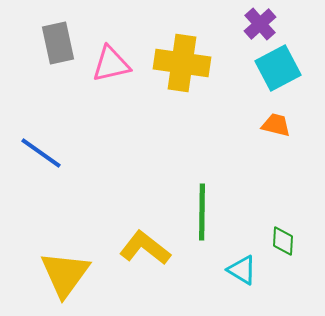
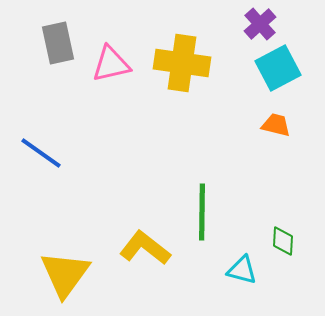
cyan triangle: rotated 16 degrees counterclockwise
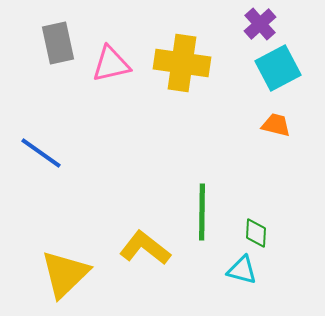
green diamond: moved 27 px left, 8 px up
yellow triangle: rotated 10 degrees clockwise
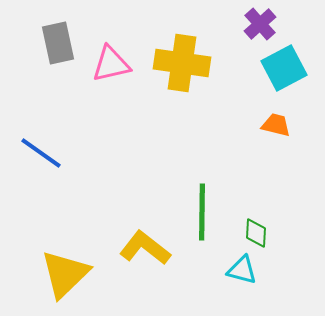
cyan square: moved 6 px right
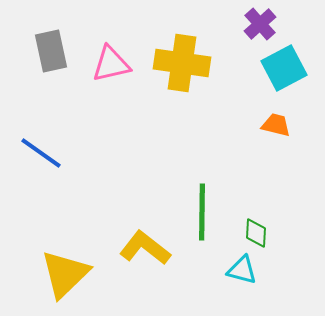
gray rectangle: moved 7 px left, 8 px down
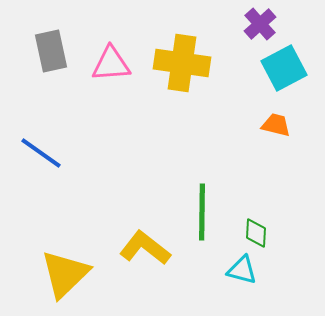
pink triangle: rotated 9 degrees clockwise
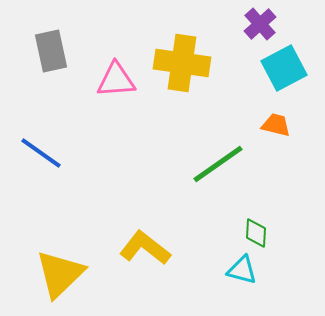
pink triangle: moved 5 px right, 16 px down
green line: moved 16 px right, 48 px up; rotated 54 degrees clockwise
yellow triangle: moved 5 px left
